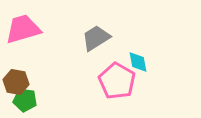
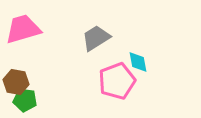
pink pentagon: rotated 21 degrees clockwise
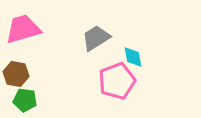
cyan diamond: moved 5 px left, 5 px up
brown hexagon: moved 8 px up
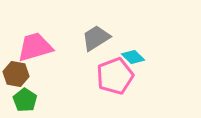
pink trapezoid: moved 12 px right, 18 px down
cyan diamond: rotated 35 degrees counterclockwise
pink pentagon: moved 2 px left, 5 px up
green pentagon: rotated 25 degrees clockwise
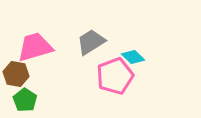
gray trapezoid: moved 5 px left, 4 px down
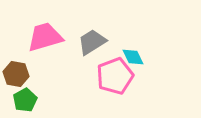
gray trapezoid: moved 1 px right
pink trapezoid: moved 10 px right, 10 px up
cyan diamond: rotated 20 degrees clockwise
green pentagon: rotated 10 degrees clockwise
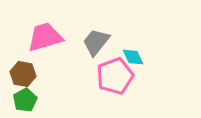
gray trapezoid: moved 4 px right; rotated 20 degrees counterclockwise
brown hexagon: moved 7 px right
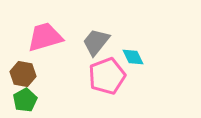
pink pentagon: moved 8 px left
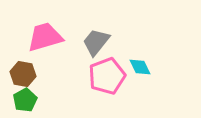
cyan diamond: moved 7 px right, 10 px down
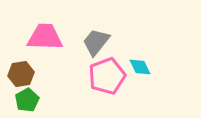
pink trapezoid: rotated 18 degrees clockwise
brown hexagon: moved 2 px left; rotated 20 degrees counterclockwise
green pentagon: moved 2 px right
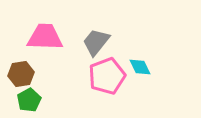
green pentagon: moved 2 px right
